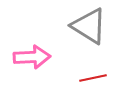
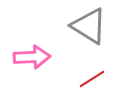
red line: moved 1 px left, 1 px down; rotated 20 degrees counterclockwise
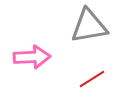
gray triangle: rotated 42 degrees counterclockwise
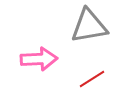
pink arrow: moved 7 px right, 2 px down
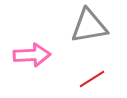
pink arrow: moved 7 px left, 4 px up
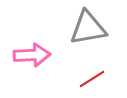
gray triangle: moved 1 px left, 2 px down
